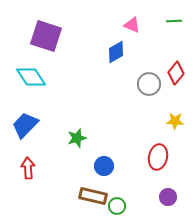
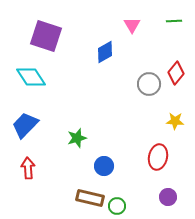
pink triangle: rotated 36 degrees clockwise
blue diamond: moved 11 px left
brown rectangle: moved 3 px left, 2 px down
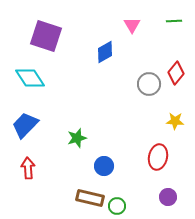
cyan diamond: moved 1 px left, 1 px down
